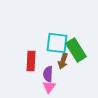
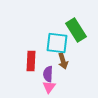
green rectangle: moved 20 px up
brown arrow: rotated 35 degrees counterclockwise
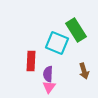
cyan square: rotated 15 degrees clockwise
brown arrow: moved 21 px right, 10 px down
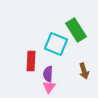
cyan square: moved 1 px left, 1 px down
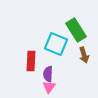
brown arrow: moved 16 px up
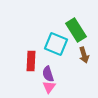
purple semicircle: rotated 21 degrees counterclockwise
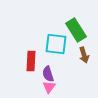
cyan square: rotated 15 degrees counterclockwise
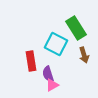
green rectangle: moved 2 px up
cyan square: rotated 20 degrees clockwise
red rectangle: rotated 12 degrees counterclockwise
pink triangle: moved 3 px right, 2 px up; rotated 24 degrees clockwise
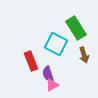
red rectangle: rotated 12 degrees counterclockwise
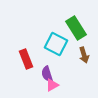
red rectangle: moved 5 px left, 2 px up
purple semicircle: moved 1 px left
